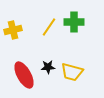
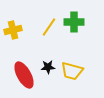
yellow trapezoid: moved 1 px up
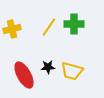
green cross: moved 2 px down
yellow cross: moved 1 px left, 1 px up
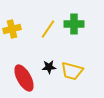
yellow line: moved 1 px left, 2 px down
black star: moved 1 px right
red ellipse: moved 3 px down
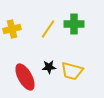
red ellipse: moved 1 px right, 1 px up
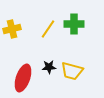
red ellipse: moved 2 px left, 1 px down; rotated 48 degrees clockwise
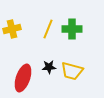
green cross: moved 2 px left, 5 px down
yellow line: rotated 12 degrees counterclockwise
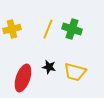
green cross: rotated 18 degrees clockwise
black star: rotated 16 degrees clockwise
yellow trapezoid: moved 3 px right, 1 px down
